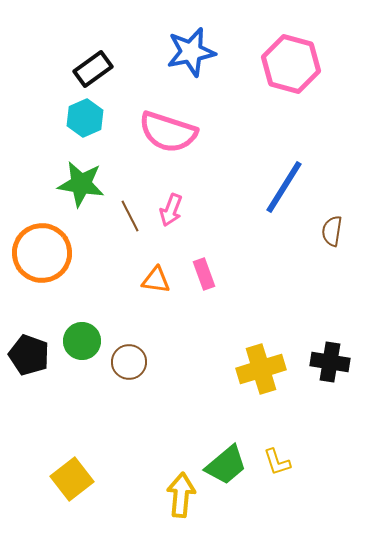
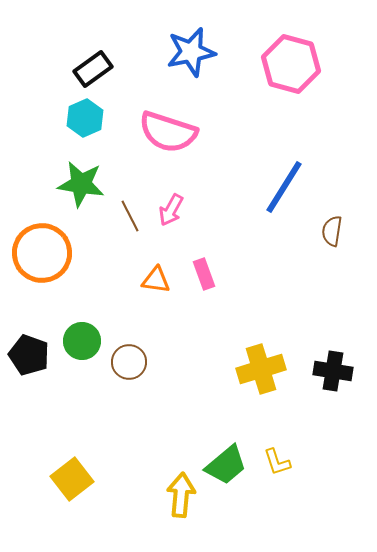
pink arrow: rotated 8 degrees clockwise
black cross: moved 3 px right, 9 px down
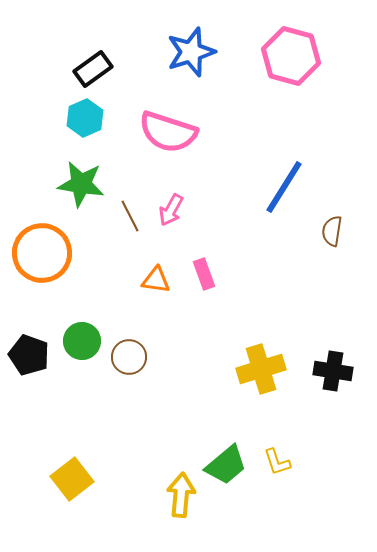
blue star: rotated 6 degrees counterclockwise
pink hexagon: moved 8 px up
brown circle: moved 5 px up
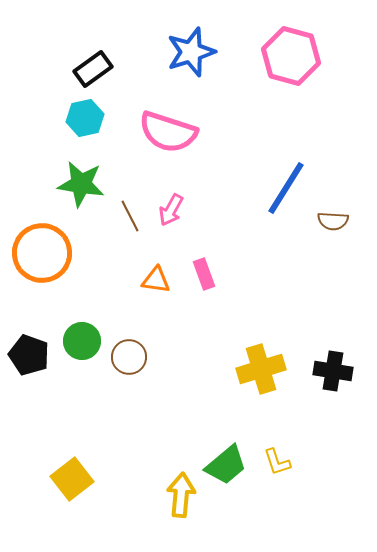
cyan hexagon: rotated 12 degrees clockwise
blue line: moved 2 px right, 1 px down
brown semicircle: moved 1 px right, 10 px up; rotated 96 degrees counterclockwise
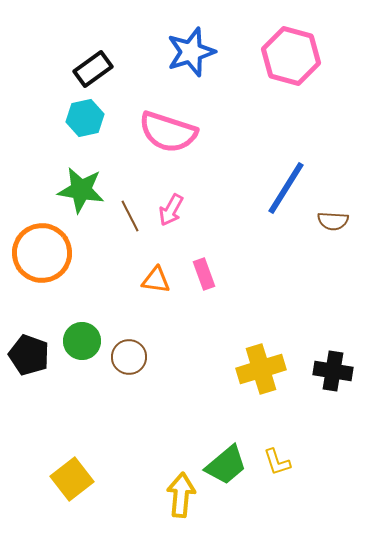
green star: moved 6 px down
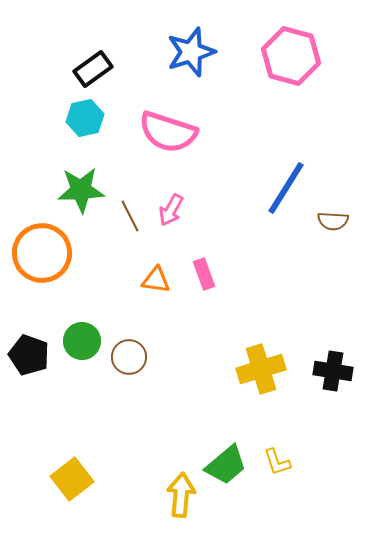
green star: rotated 12 degrees counterclockwise
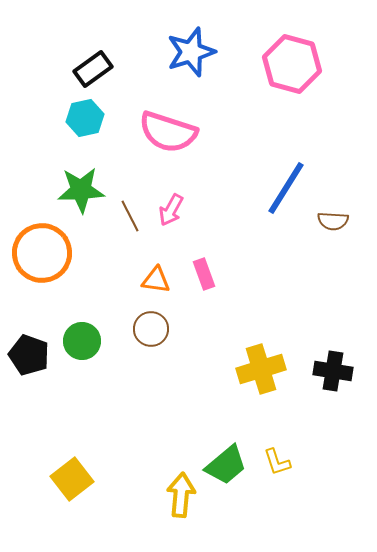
pink hexagon: moved 1 px right, 8 px down
brown circle: moved 22 px right, 28 px up
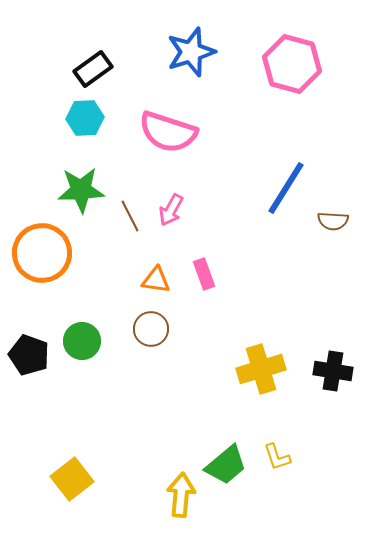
cyan hexagon: rotated 9 degrees clockwise
yellow L-shape: moved 5 px up
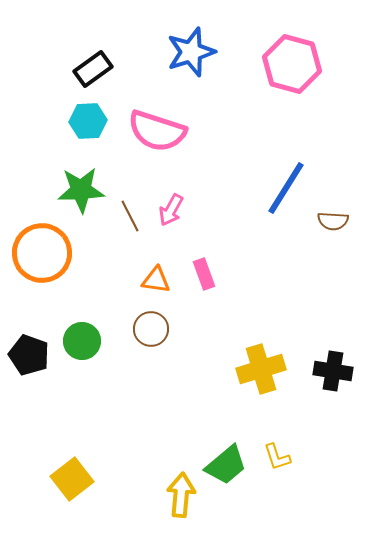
cyan hexagon: moved 3 px right, 3 px down
pink semicircle: moved 11 px left, 1 px up
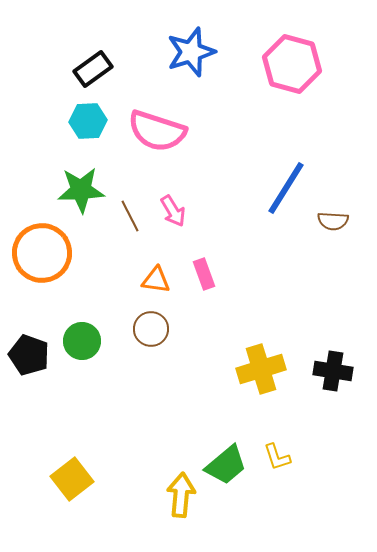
pink arrow: moved 2 px right, 1 px down; rotated 60 degrees counterclockwise
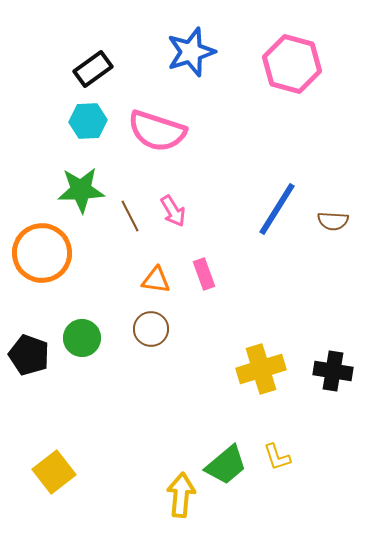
blue line: moved 9 px left, 21 px down
green circle: moved 3 px up
yellow square: moved 18 px left, 7 px up
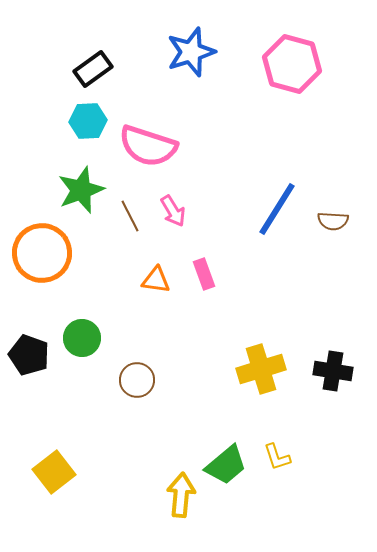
pink semicircle: moved 9 px left, 15 px down
green star: rotated 18 degrees counterclockwise
brown circle: moved 14 px left, 51 px down
